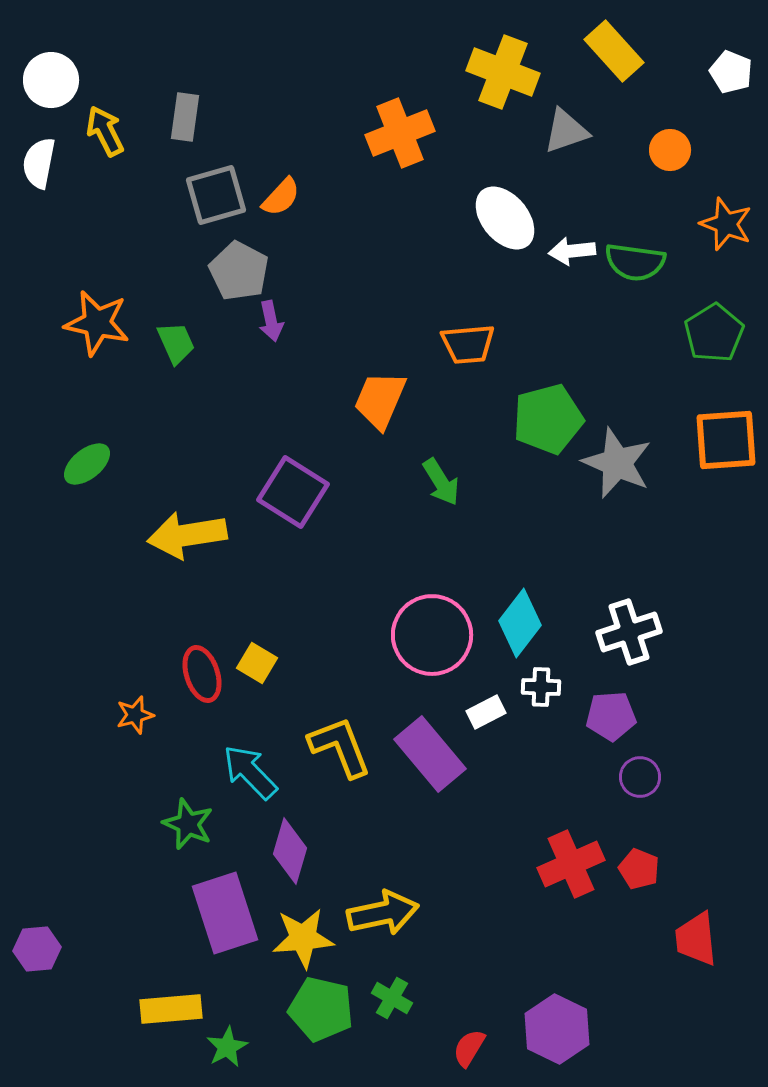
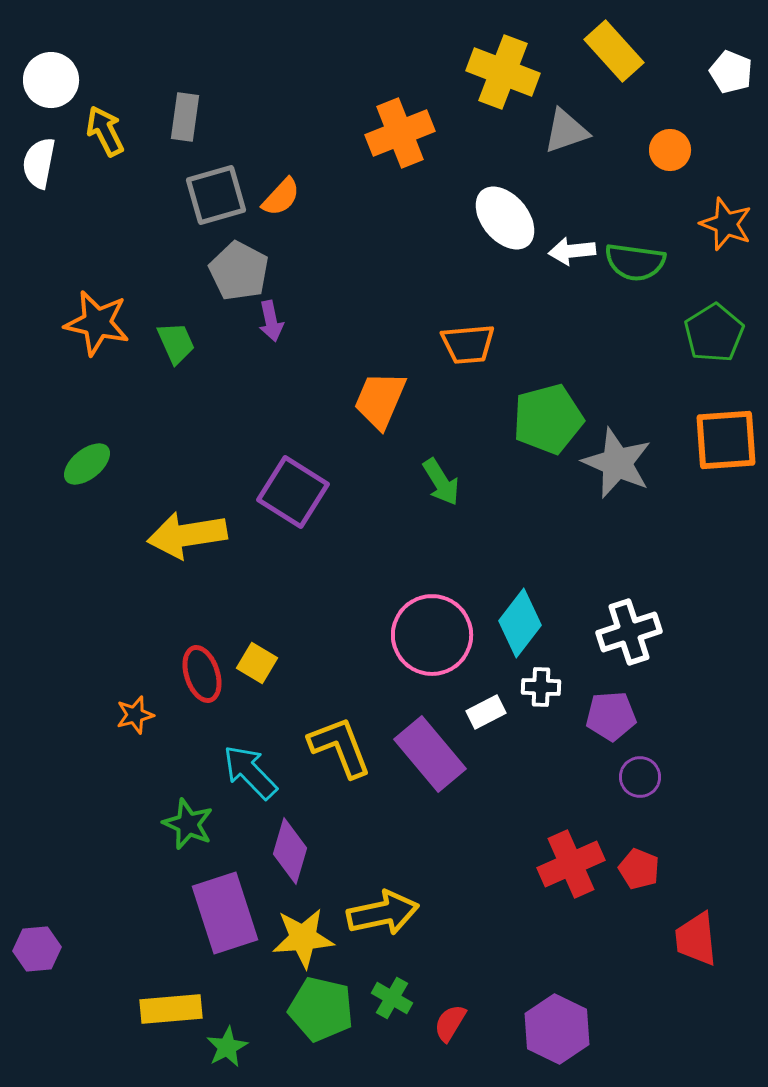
red semicircle at (469, 1048): moved 19 px left, 25 px up
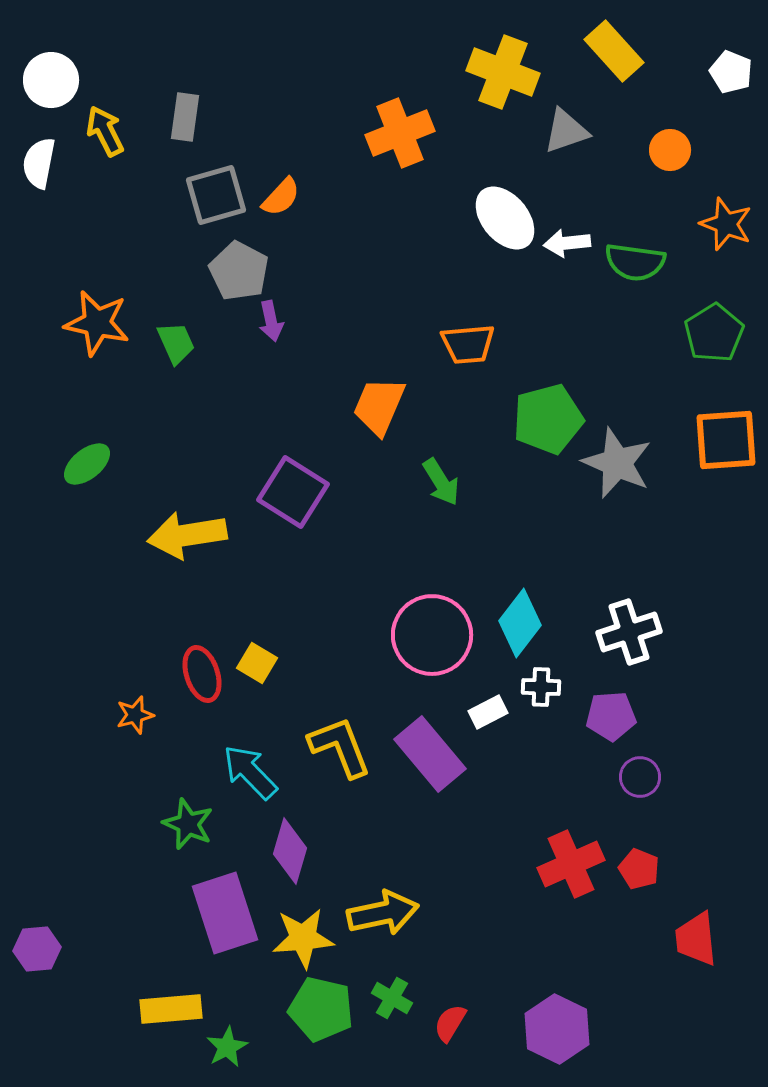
white arrow at (572, 251): moved 5 px left, 8 px up
orange trapezoid at (380, 400): moved 1 px left, 6 px down
white rectangle at (486, 712): moved 2 px right
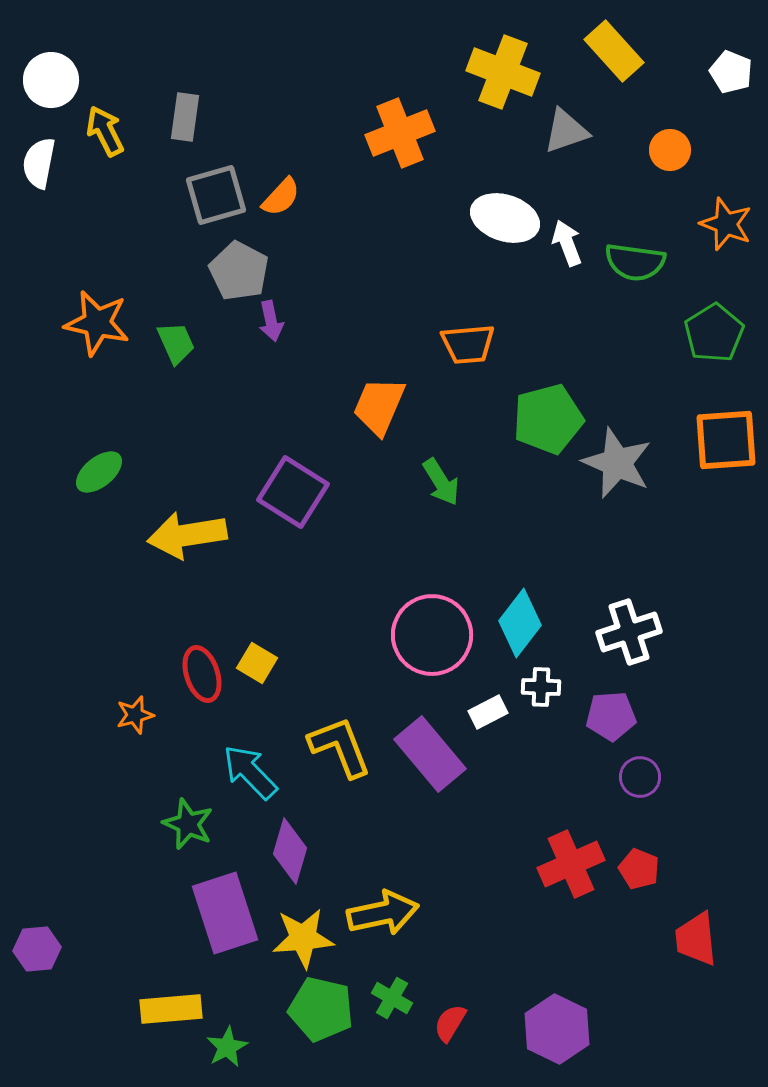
white ellipse at (505, 218): rotated 32 degrees counterclockwise
white arrow at (567, 243): rotated 75 degrees clockwise
green ellipse at (87, 464): moved 12 px right, 8 px down
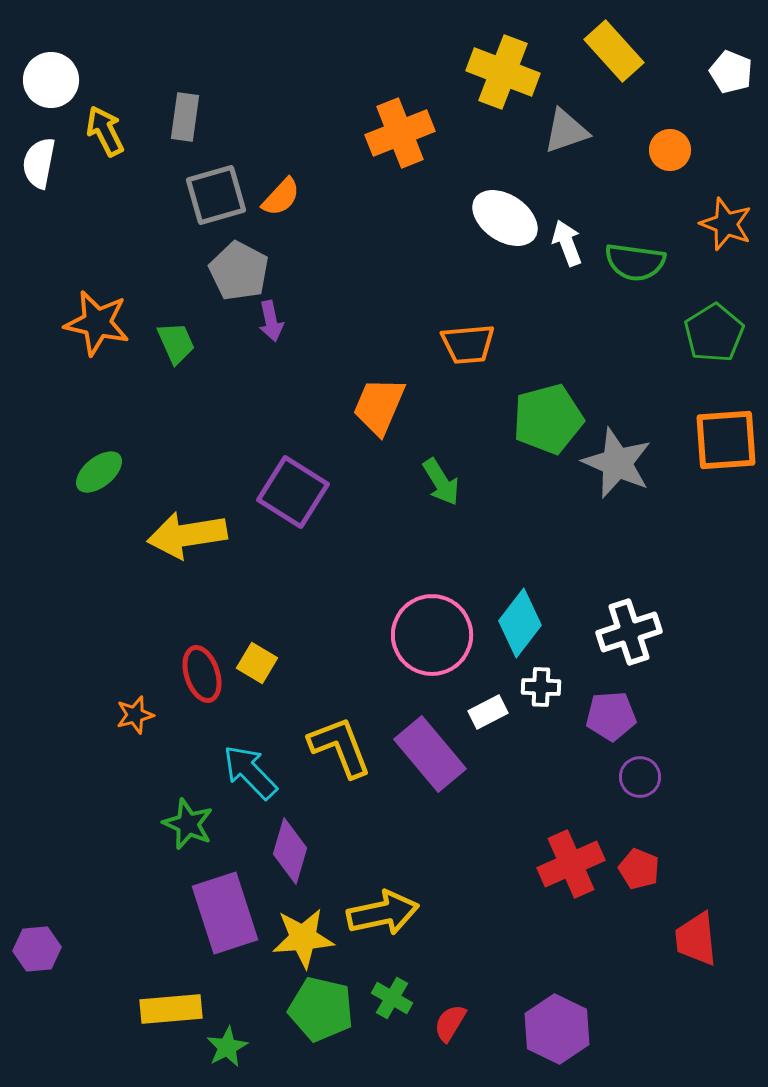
white ellipse at (505, 218): rotated 16 degrees clockwise
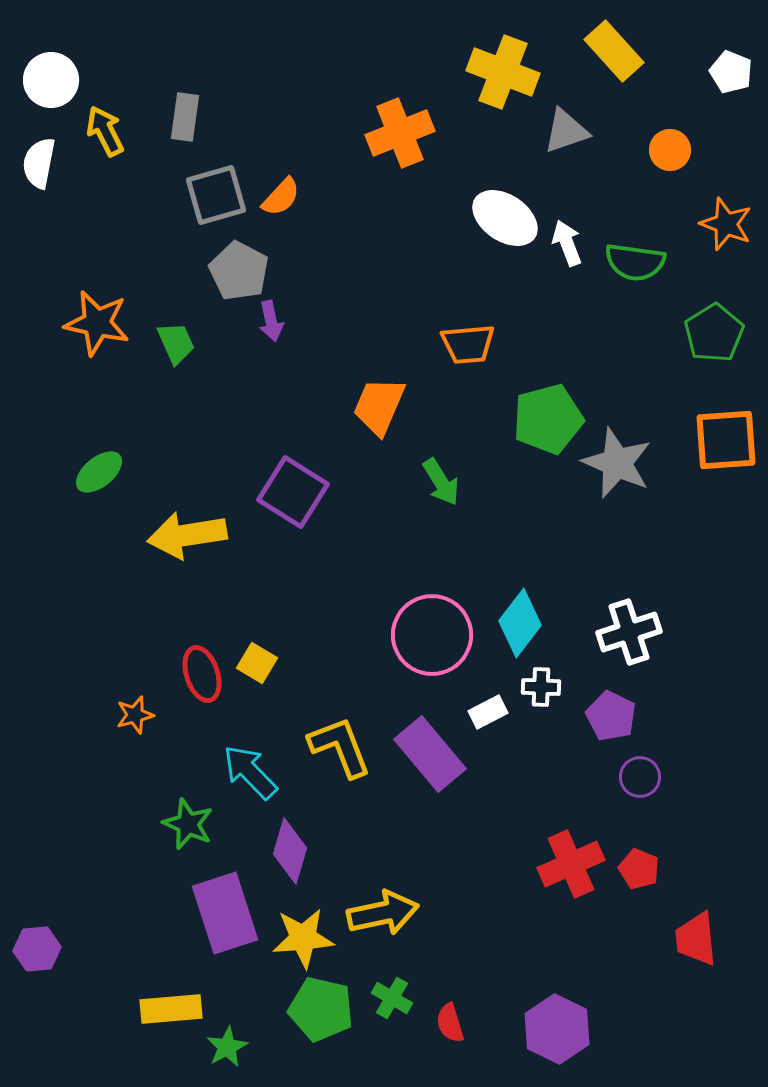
purple pentagon at (611, 716): rotated 30 degrees clockwise
red semicircle at (450, 1023): rotated 48 degrees counterclockwise
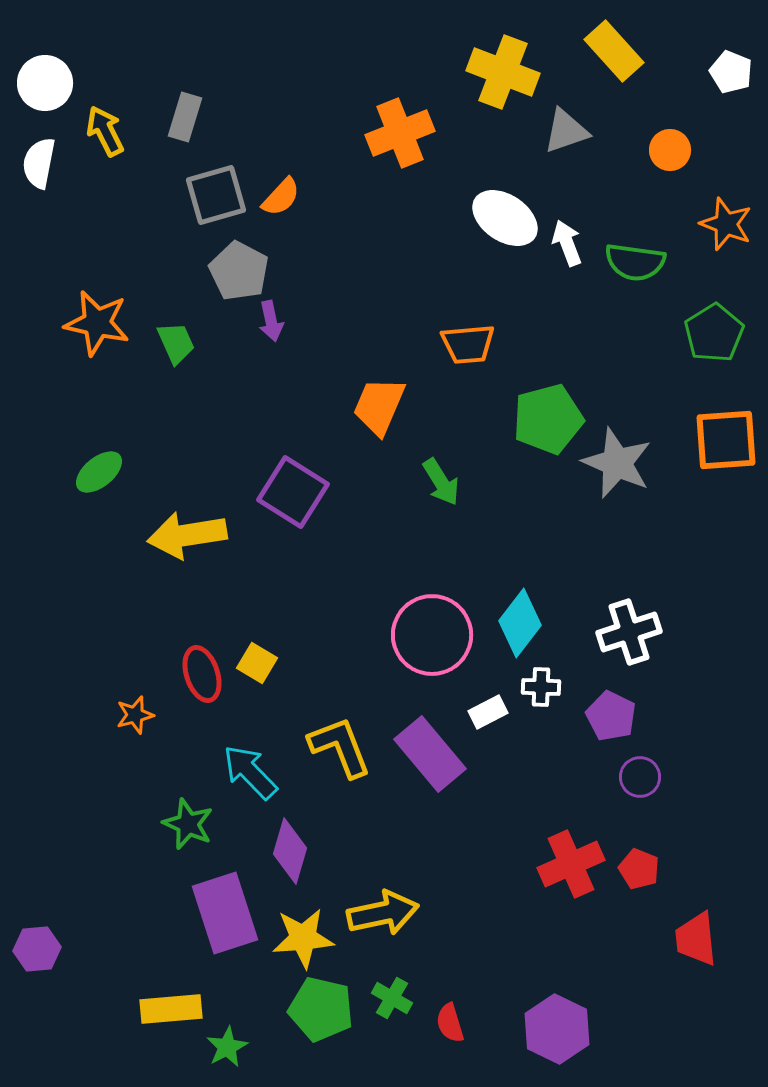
white circle at (51, 80): moved 6 px left, 3 px down
gray rectangle at (185, 117): rotated 9 degrees clockwise
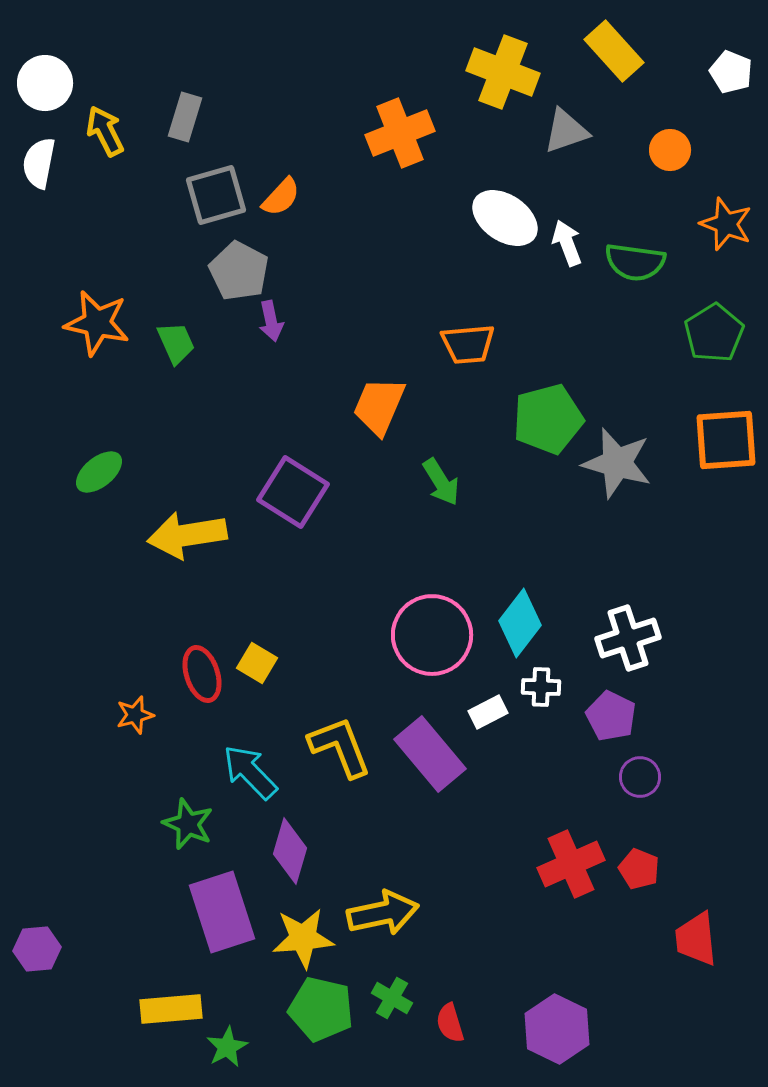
gray star at (617, 463): rotated 8 degrees counterclockwise
white cross at (629, 632): moved 1 px left, 6 px down
purple rectangle at (225, 913): moved 3 px left, 1 px up
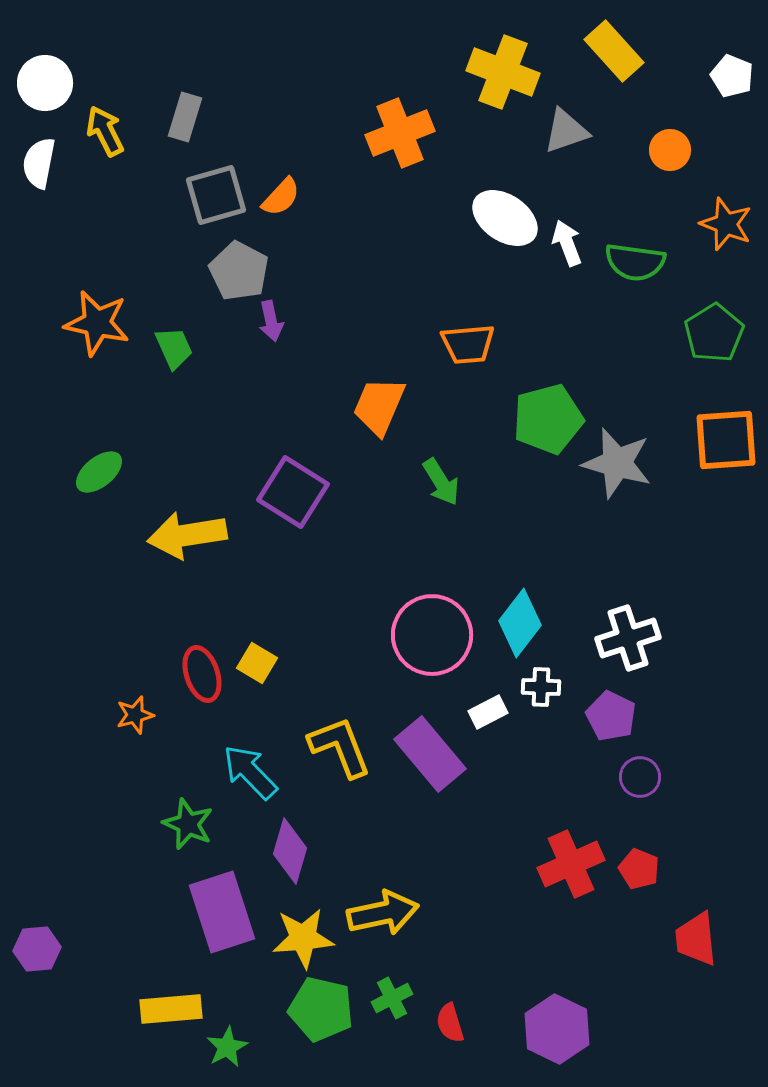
white pentagon at (731, 72): moved 1 px right, 4 px down
green trapezoid at (176, 343): moved 2 px left, 5 px down
green cross at (392, 998): rotated 33 degrees clockwise
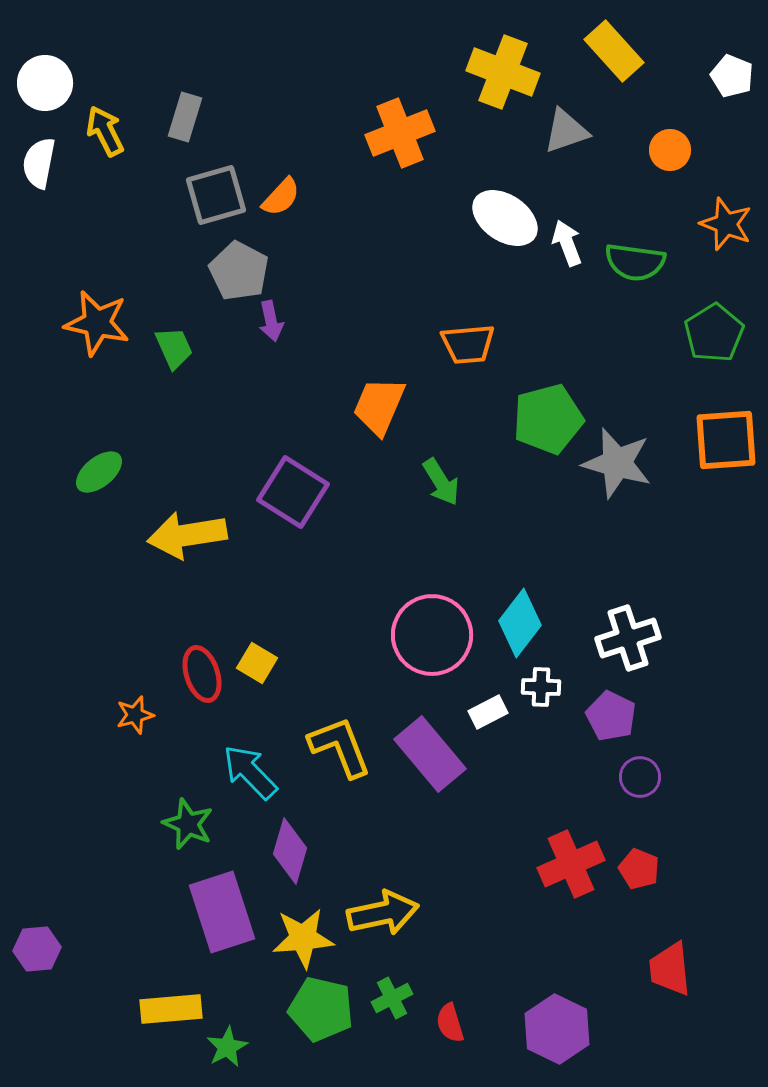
red trapezoid at (696, 939): moved 26 px left, 30 px down
